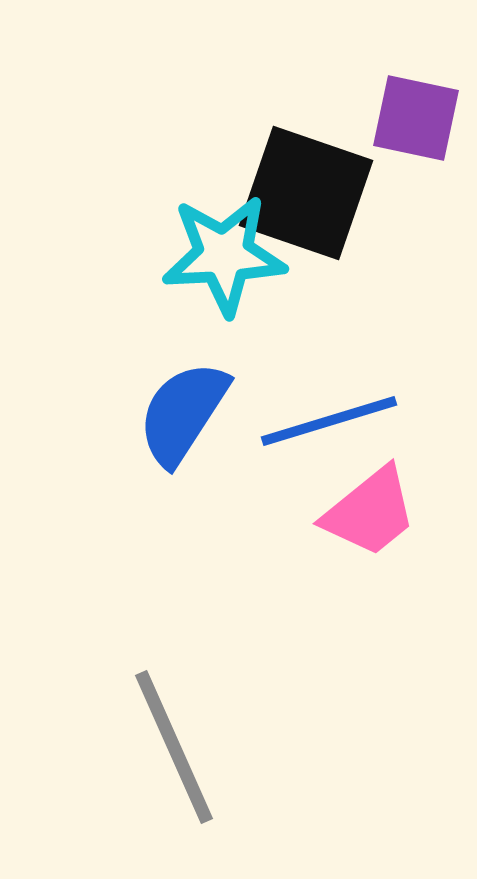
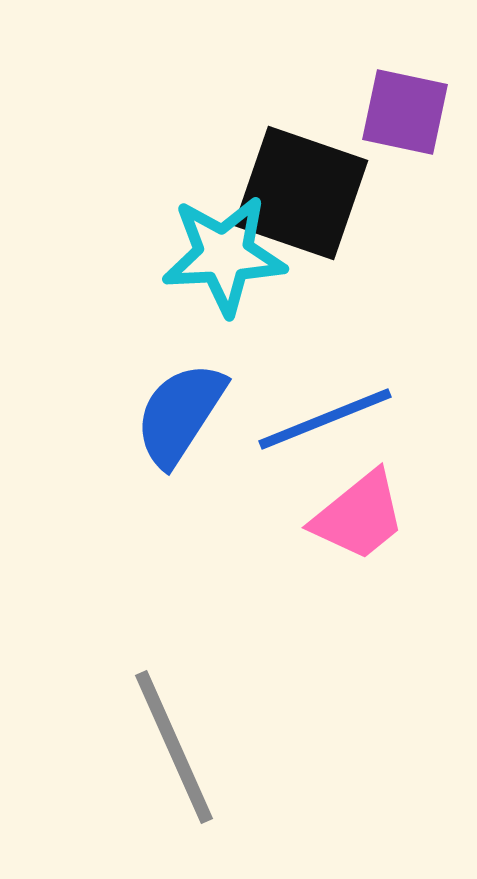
purple square: moved 11 px left, 6 px up
black square: moved 5 px left
blue semicircle: moved 3 px left, 1 px down
blue line: moved 4 px left, 2 px up; rotated 5 degrees counterclockwise
pink trapezoid: moved 11 px left, 4 px down
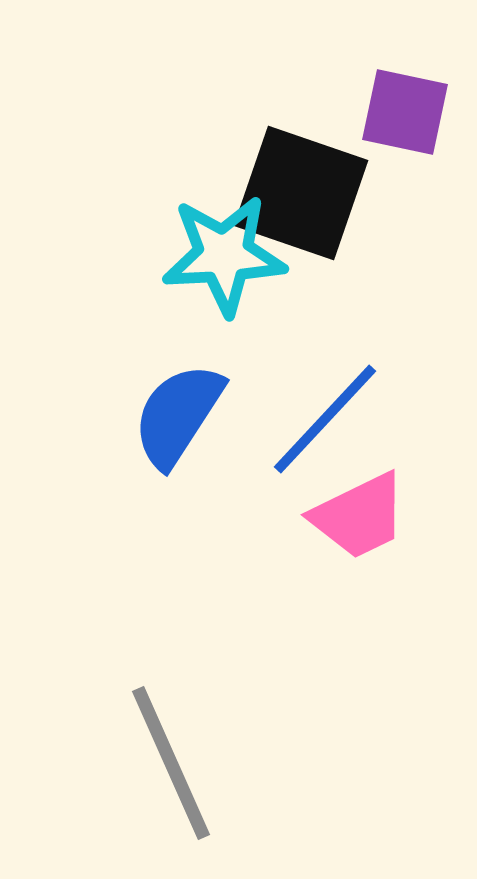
blue semicircle: moved 2 px left, 1 px down
blue line: rotated 25 degrees counterclockwise
pink trapezoid: rotated 13 degrees clockwise
gray line: moved 3 px left, 16 px down
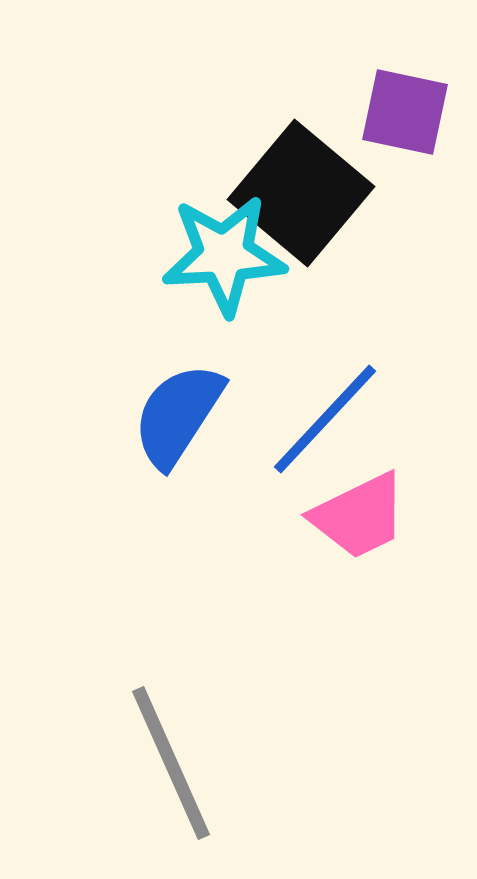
black square: rotated 21 degrees clockwise
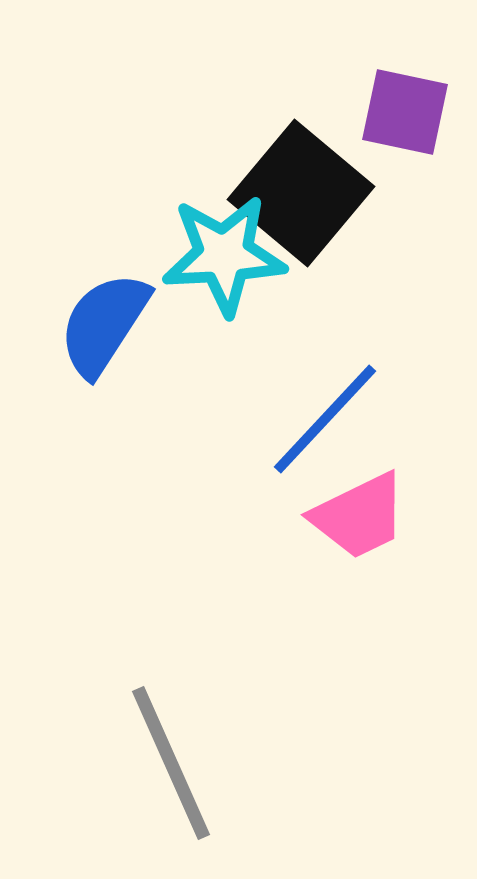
blue semicircle: moved 74 px left, 91 px up
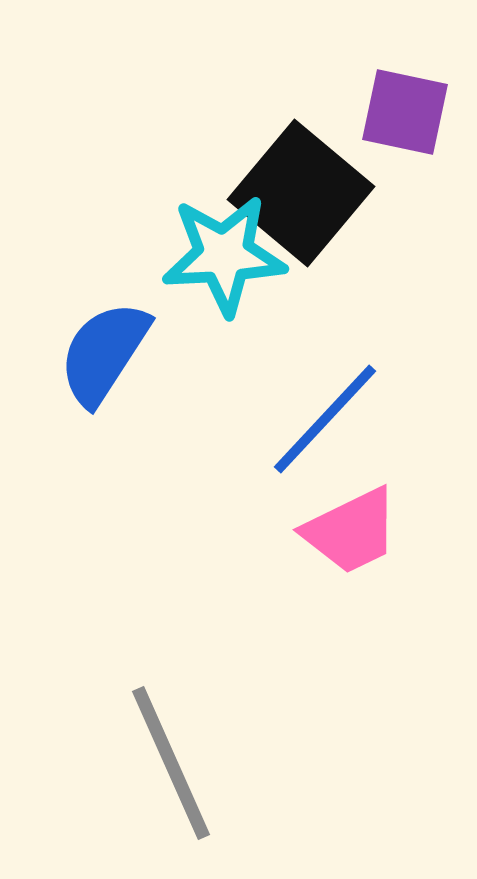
blue semicircle: moved 29 px down
pink trapezoid: moved 8 px left, 15 px down
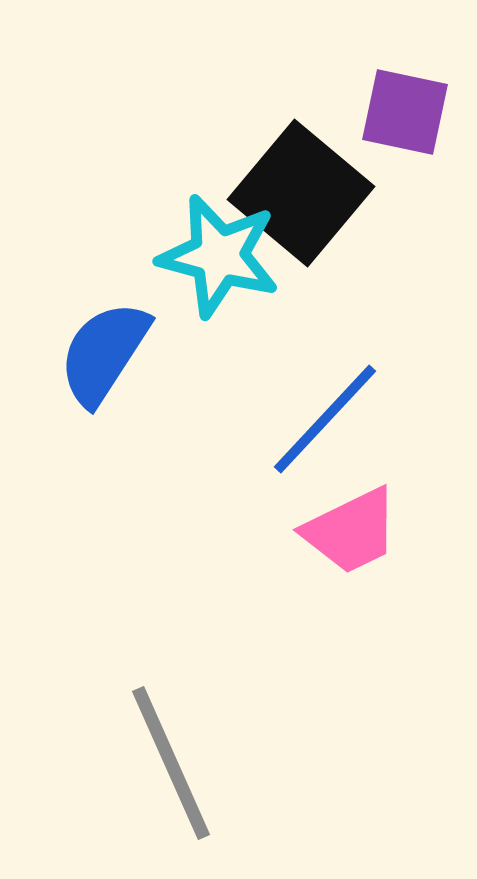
cyan star: moved 5 px left, 1 px down; rotated 18 degrees clockwise
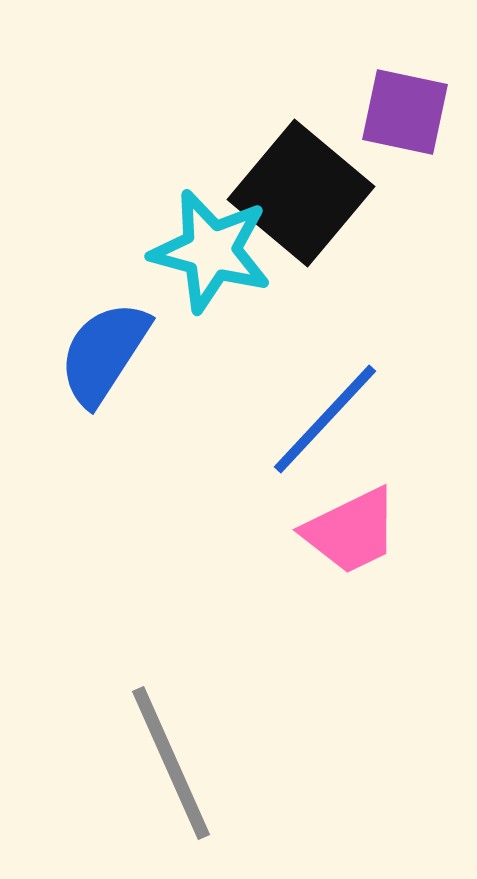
cyan star: moved 8 px left, 5 px up
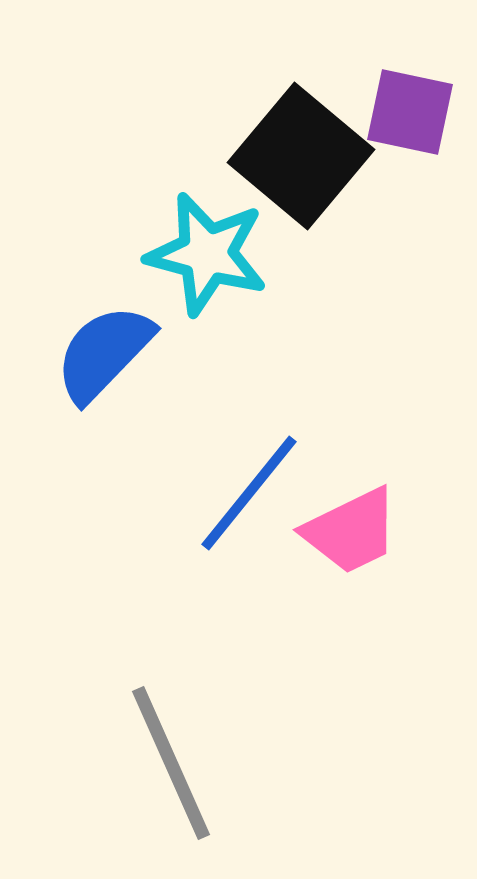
purple square: moved 5 px right
black square: moved 37 px up
cyan star: moved 4 px left, 3 px down
blue semicircle: rotated 11 degrees clockwise
blue line: moved 76 px left, 74 px down; rotated 4 degrees counterclockwise
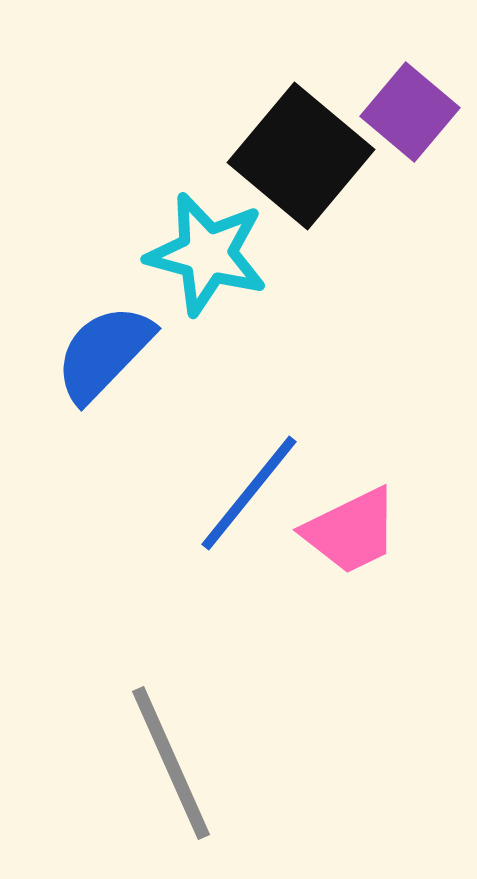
purple square: rotated 28 degrees clockwise
